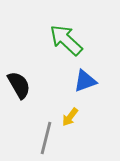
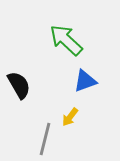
gray line: moved 1 px left, 1 px down
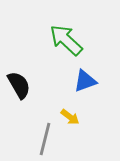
yellow arrow: rotated 90 degrees counterclockwise
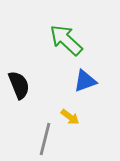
black semicircle: rotated 8 degrees clockwise
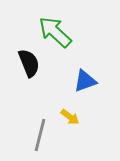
green arrow: moved 11 px left, 8 px up
black semicircle: moved 10 px right, 22 px up
gray line: moved 5 px left, 4 px up
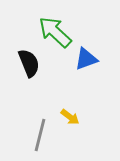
blue triangle: moved 1 px right, 22 px up
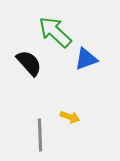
black semicircle: rotated 20 degrees counterclockwise
yellow arrow: rotated 18 degrees counterclockwise
gray line: rotated 16 degrees counterclockwise
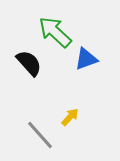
yellow arrow: rotated 66 degrees counterclockwise
gray line: rotated 40 degrees counterclockwise
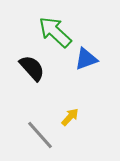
black semicircle: moved 3 px right, 5 px down
